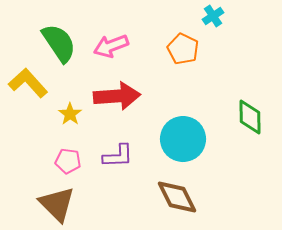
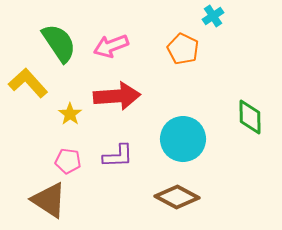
brown diamond: rotated 36 degrees counterclockwise
brown triangle: moved 8 px left, 4 px up; rotated 12 degrees counterclockwise
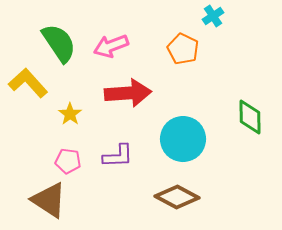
red arrow: moved 11 px right, 3 px up
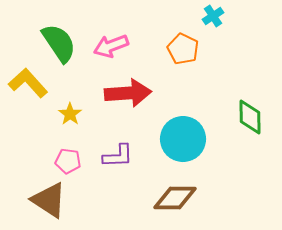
brown diamond: moved 2 px left, 1 px down; rotated 27 degrees counterclockwise
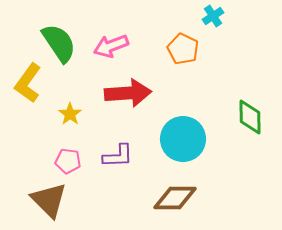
yellow L-shape: rotated 102 degrees counterclockwise
brown triangle: rotated 12 degrees clockwise
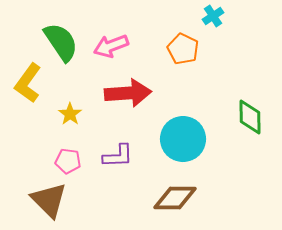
green semicircle: moved 2 px right, 1 px up
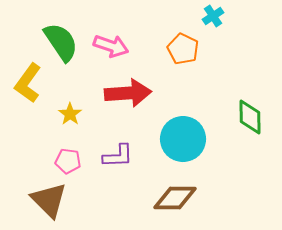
pink arrow: rotated 140 degrees counterclockwise
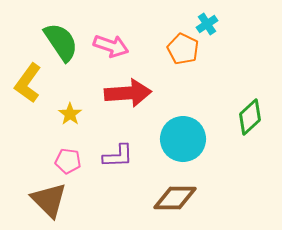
cyan cross: moved 6 px left, 8 px down
green diamond: rotated 48 degrees clockwise
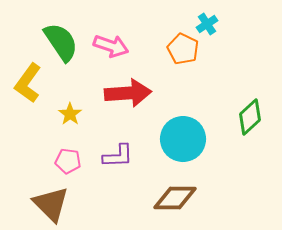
brown triangle: moved 2 px right, 4 px down
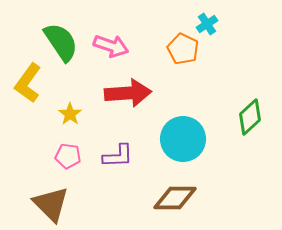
pink pentagon: moved 5 px up
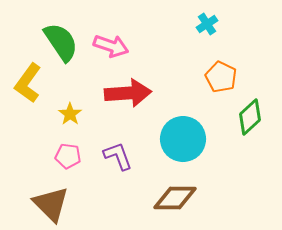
orange pentagon: moved 38 px right, 28 px down
purple L-shape: rotated 108 degrees counterclockwise
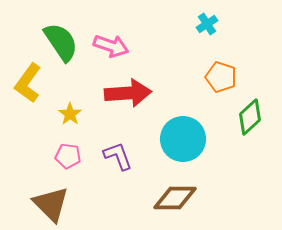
orange pentagon: rotated 8 degrees counterclockwise
